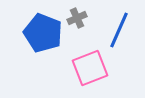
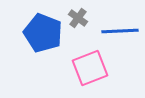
gray cross: moved 1 px right; rotated 30 degrees counterclockwise
blue line: moved 1 px right, 1 px down; rotated 63 degrees clockwise
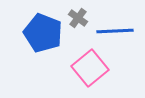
blue line: moved 5 px left
pink square: rotated 18 degrees counterclockwise
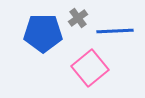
gray cross: rotated 18 degrees clockwise
blue pentagon: rotated 21 degrees counterclockwise
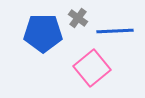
gray cross: rotated 18 degrees counterclockwise
pink square: moved 2 px right
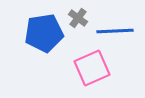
blue pentagon: moved 1 px right; rotated 9 degrees counterclockwise
pink square: rotated 15 degrees clockwise
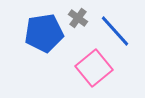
blue line: rotated 51 degrees clockwise
pink square: moved 2 px right; rotated 15 degrees counterclockwise
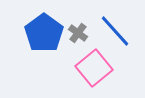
gray cross: moved 15 px down
blue pentagon: rotated 27 degrees counterclockwise
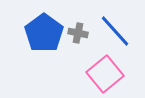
gray cross: rotated 24 degrees counterclockwise
pink square: moved 11 px right, 6 px down
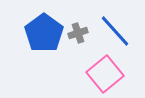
gray cross: rotated 30 degrees counterclockwise
